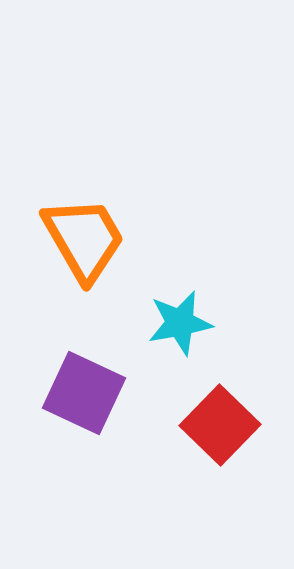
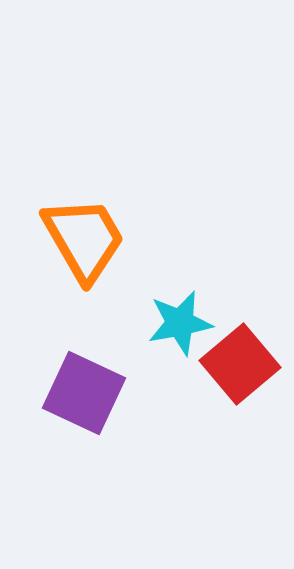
red square: moved 20 px right, 61 px up; rotated 6 degrees clockwise
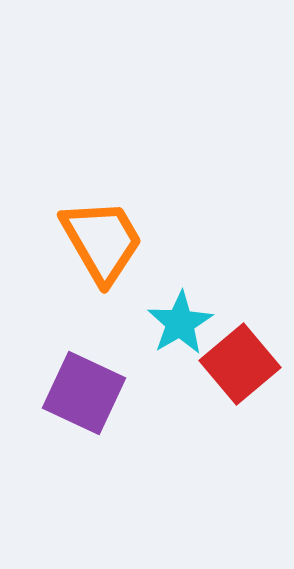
orange trapezoid: moved 18 px right, 2 px down
cyan star: rotated 20 degrees counterclockwise
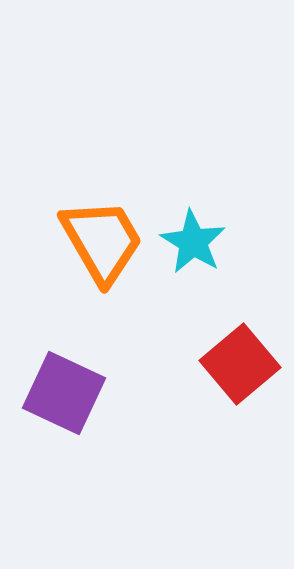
cyan star: moved 13 px right, 81 px up; rotated 10 degrees counterclockwise
purple square: moved 20 px left
